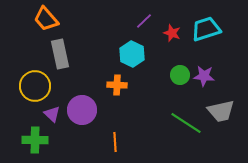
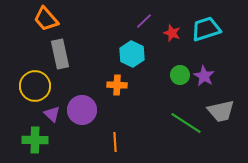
purple star: rotated 25 degrees clockwise
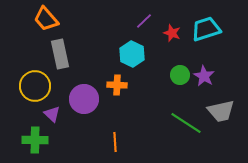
purple circle: moved 2 px right, 11 px up
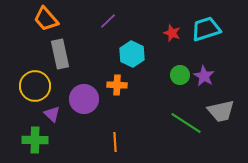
purple line: moved 36 px left
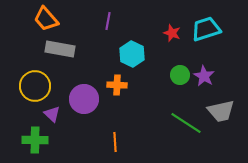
purple line: rotated 36 degrees counterclockwise
gray rectangle: moved 5 px up; rotated 68 degrees counterclockwise
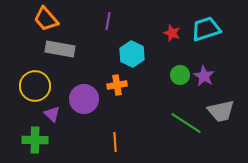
orange cross: rotated 12 degrees counterclockwise
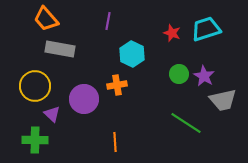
green circle: moved 1 px left, 1 px up
gray trapezoid: moved 2 px right, 11 px up
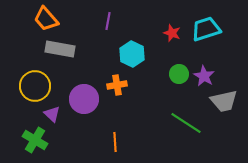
gray trapezoid: moved 1 px right, 1 px down
green cross: rotated 30 degrees clockwise
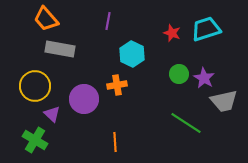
purple star: moved 2 px down
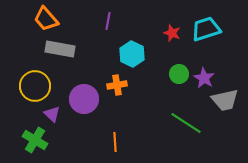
gray trapezoid: moved 1 px right, 1 px up
